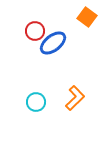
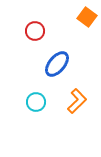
blue ellipse: moved 4 px right, 21 px down; rotated 12 degrees counterclockwise
orange L-shape: moved 2 px right, 3 px down
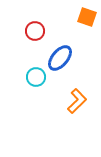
orange square: rotated 18 degrees counterclockwise
blue ellipse: moved 3 px right, 6 px up
cyan circle: moved 25 px up
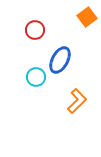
orange square: rotated 36 degrees clockwise
red circle: moved 1 px up
blue ellipse: moved 2 px down; rotated 12 degrees counterclockwise
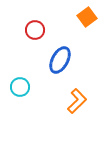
cyan circle: moved 16 px left, 10 px down
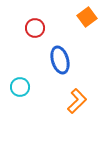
red circle: moved 2 px up
blue ellipse: rotated 44 degrees counterclockwise
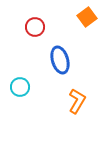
red circle: moved 1 px up
orange L-shape: rotated 15 degrees counterclockwise
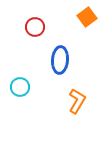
blue ellipse: rotated 20 degrees clockwise
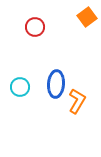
blue ellipse: moved 4 px left, 24 px down
